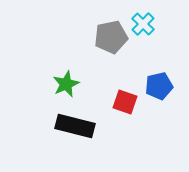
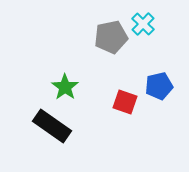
green star: moved 1 px left, 3 px down; rotated 12 degrees counterclockwise
black rectangle: moved 23 px left; rotated 21 degrees clockwise
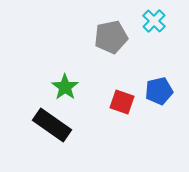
cyan cross: moved 11 px right, 3 px up
blue pentagon: moved 5 px down
red square: moved 3 px left
black rectangle: moved 1 px up
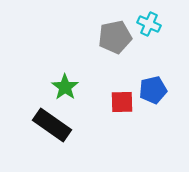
cyan cross: moved 5 px left, 3 px down; rotated 20 degrees counterclockwise
gray pentagon: moved 4 px right
blue pentagon: moved 6 px left, 1 px up
red square: rotated 20 degrees counterclockwise
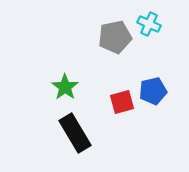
blue pentagon: moved 1 px down
red square: rotated 15 degrees counterclockwise
black rectangle: moved 23 px right, 8 px down; rotated 24 degrees clockwise
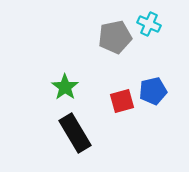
red square: moved 1 px up
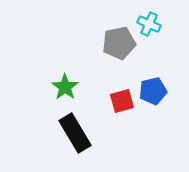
gray pentagon: moved 4 px right, 6 px down
